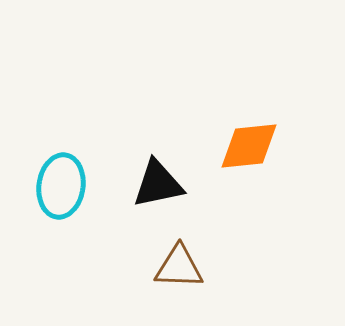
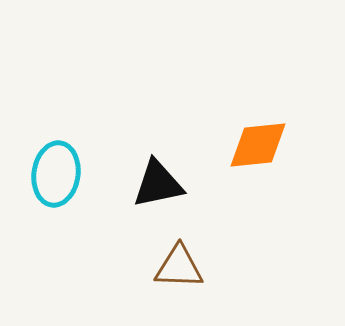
orange diamond: moved 9 px right, 1 px up
cyan ellipse: moved 5 px left, 12 px up
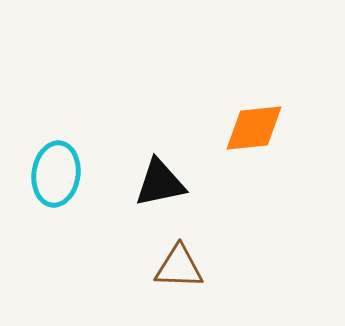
orange diamond: moved 4 px left, 17 px up
black triangle: moved 2 px right, 1 px up
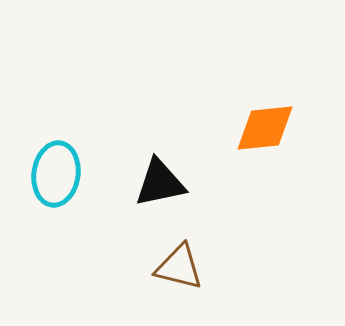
orange diamond: moved 11 px right
brown triangle: rotated 12 degrees clockwise
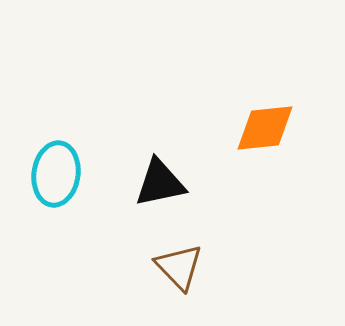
brown triangle: rotated 32 degrees clockwise
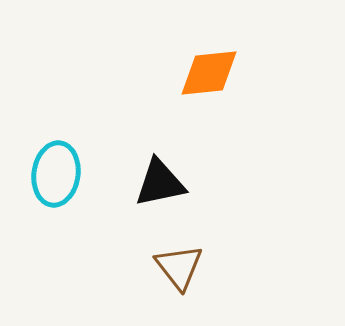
orange diamond: moved 56 px left, 55 px up
brown triangle: rotated 6 degrees clockwise
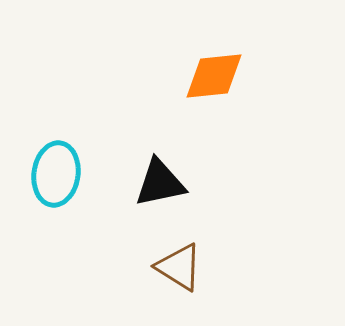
orange diamond: moved 5 px right, 3 px down
brown triangle: rotated 20 degrees counterclockwise
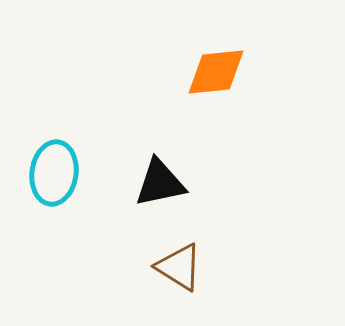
orange diamond: moved 2 px right, 4 px up
cyan ellipse: moved 2 px left, 1 px up
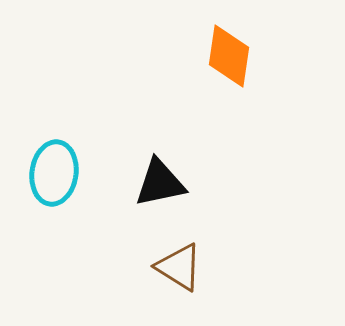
orange diamond: moved 13 px right, 16 px up; rotated 76 degrees counterclockwise
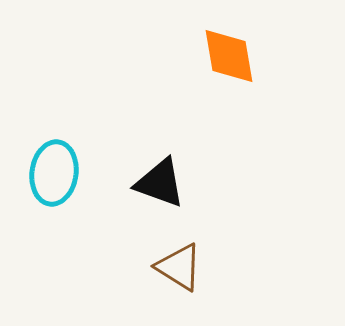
orange diamond: rotated 18 degrees counterclockwise
black triangle: rotated 32 degrees clockwise
